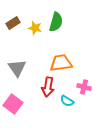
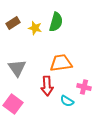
red arrow: moved 1 px left, 1 px up; rotated 12 degrees counterclockwise
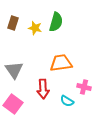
brown rectangle: rotated 40 degrees counterclockwise
gray triangle: moved 3 px left, 2 px down
red arrow: moved 4 px left, 3 px down
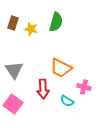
yellow star: moved 4 px left, 1 px down
orange trapezoid: moved 5 px down; rotated 145 degrees counterclockwise
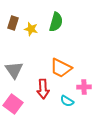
pink cross: rotated 16 degrees counterclockwise
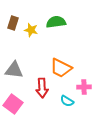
green semicircle: rotated 114 degrees counterclockwise
yellow star: moved 1 px down
gray triangle: rotated 48 degrees counterclockwise
red arrow: moved 1 px left, 1 px up
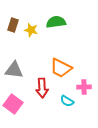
brown rectangle: moved 2 px down
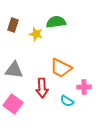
yellow star: moved 5 px right, 4 px down
